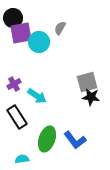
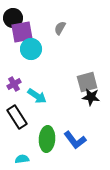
purple square: moved 1 px right, 1 px up
cyan circle: moved 8 px left, 7 px down
green ellipse: rotated 15 degrees counterclockwise
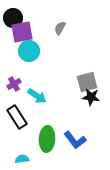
cyan circle: moved 2 px left, 2 px down
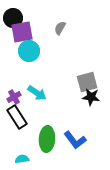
purple cross: moved 13 px down
cyan arrow: moved 3 px up
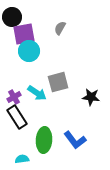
black circle: moved 1 px left, 1 px up
purple square: moved 2 px right, 2 px down
gray square: moved 29 px left
green ellipse: moved 3 px left, 1 px down
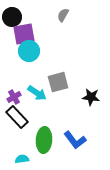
gray semicircle: moved 3 px right, 13 px up
black rectangle: rotated 10 degrees counterclockwise
